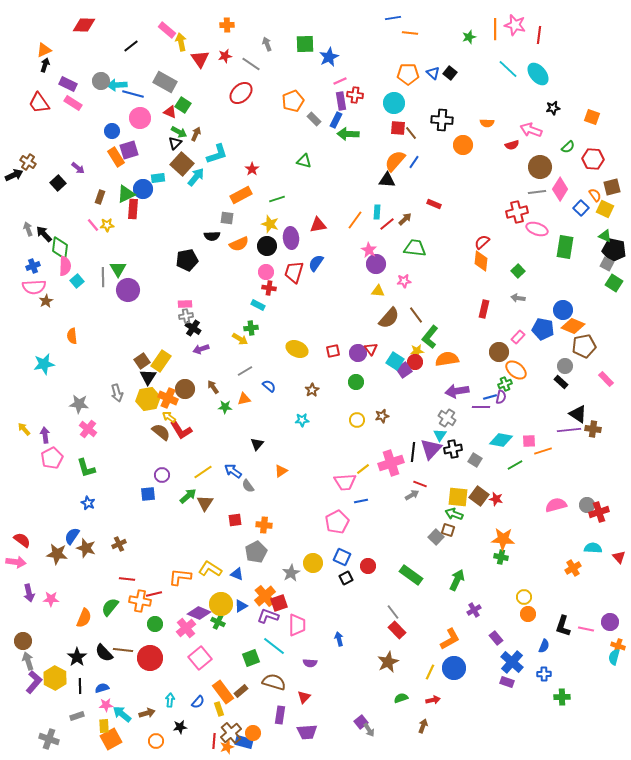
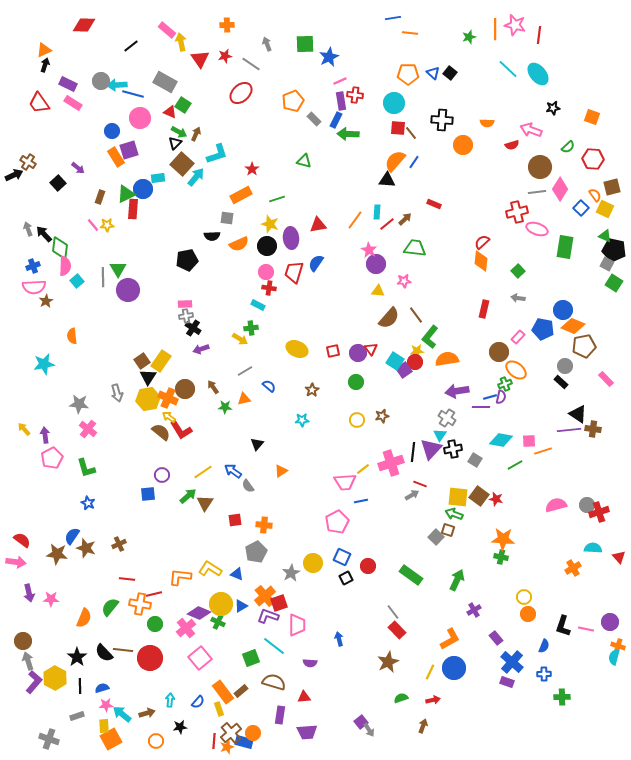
orange cross at (140, 601): moved 3 px down
red triangle at (304, 697): rotated 40 degrees clockwise
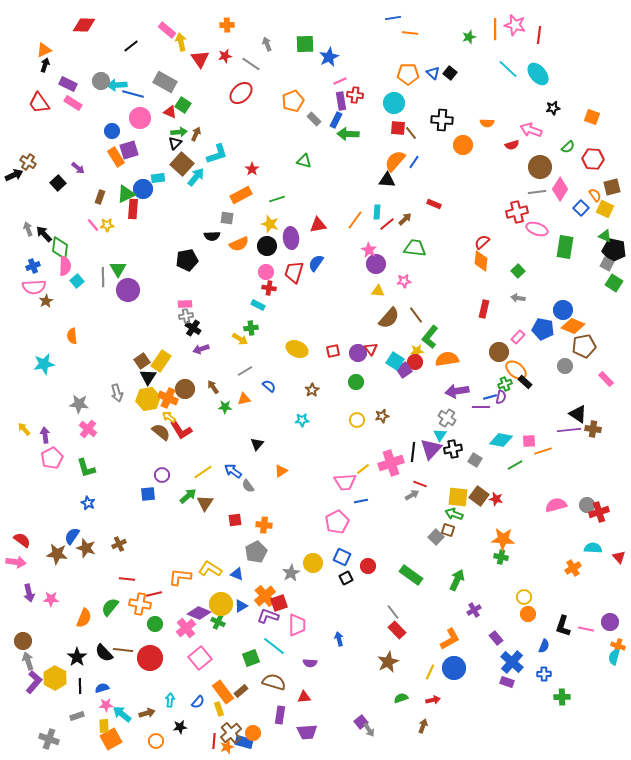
green arrow at (179, 132): rotated 35 degrees counterclockwise
black rectangle at (561, 382): moved 36 px left
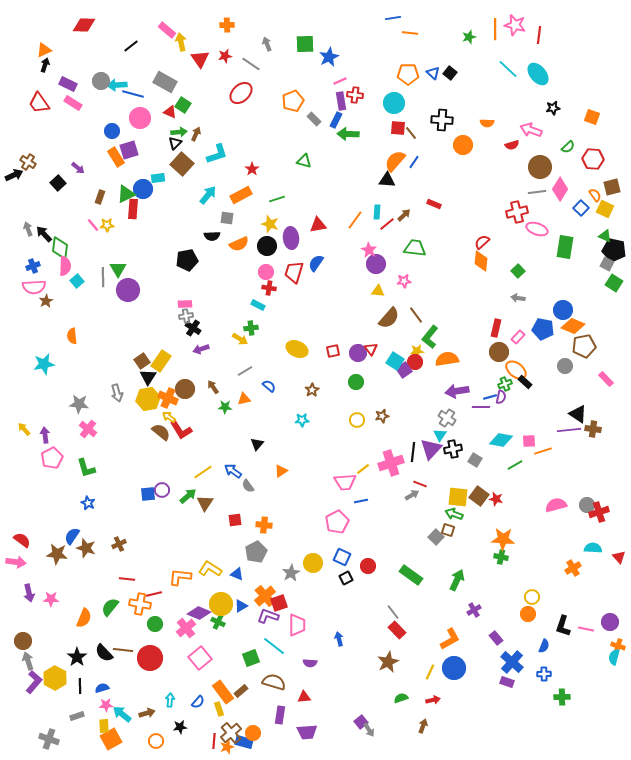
cyan arrow at (196, 177): moved 12 px right, 18 px down
brown arrow at (405, 219): moved 1 px left, 4 px up
red rectangle at (484, 309): moved 12 px right, 19 px down
purple circle at (162, 475): moved 15 px down
yellow circle at (524, 597): moved 8 px right
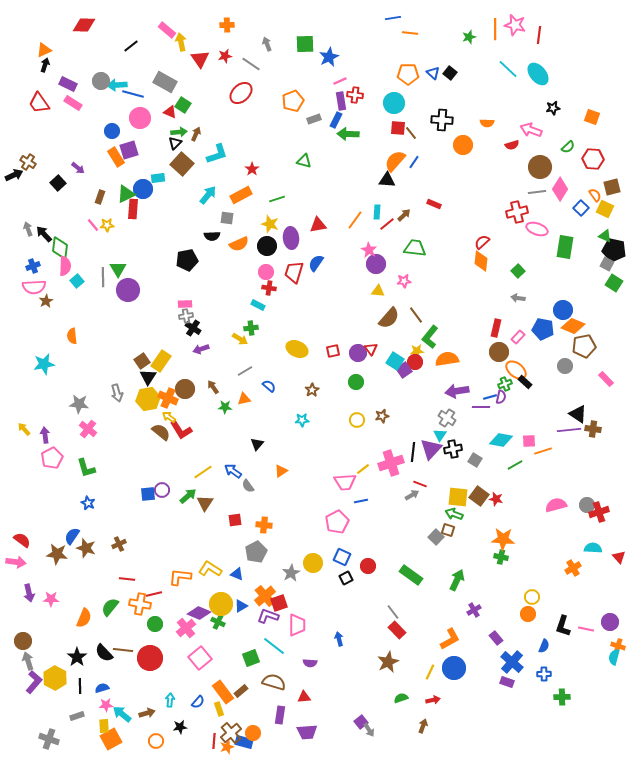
gray rectangle at (314, 119): rotated 64 degrees counterclockwise
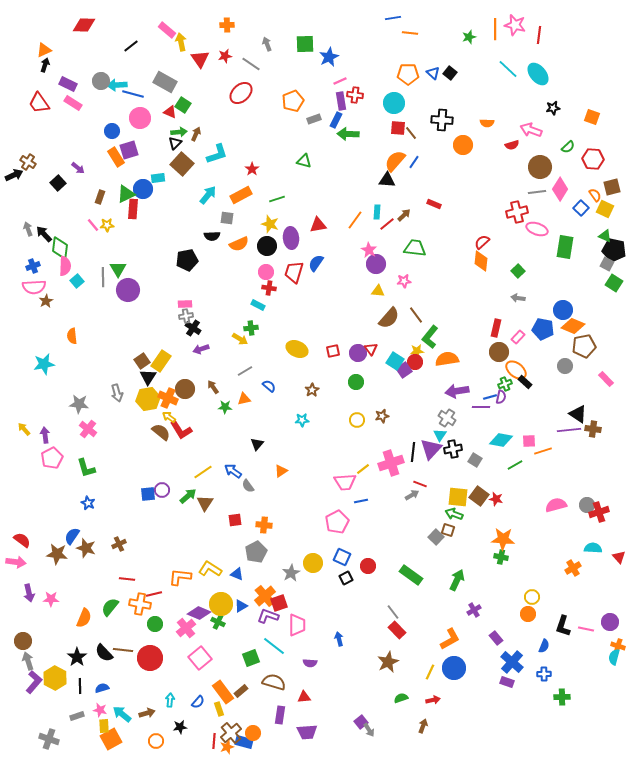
pink star at (106, 705): moved 6 px left, 5 px down; rotated 16 degrees clockwise
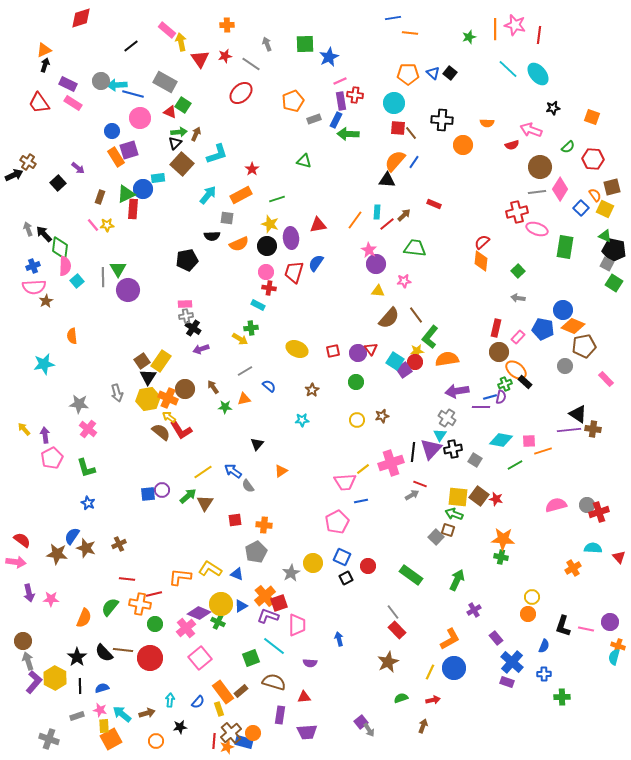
red diamond at (84, 25): moved 3 px left, 7 px up; rotated 20 degrees counterclockwise
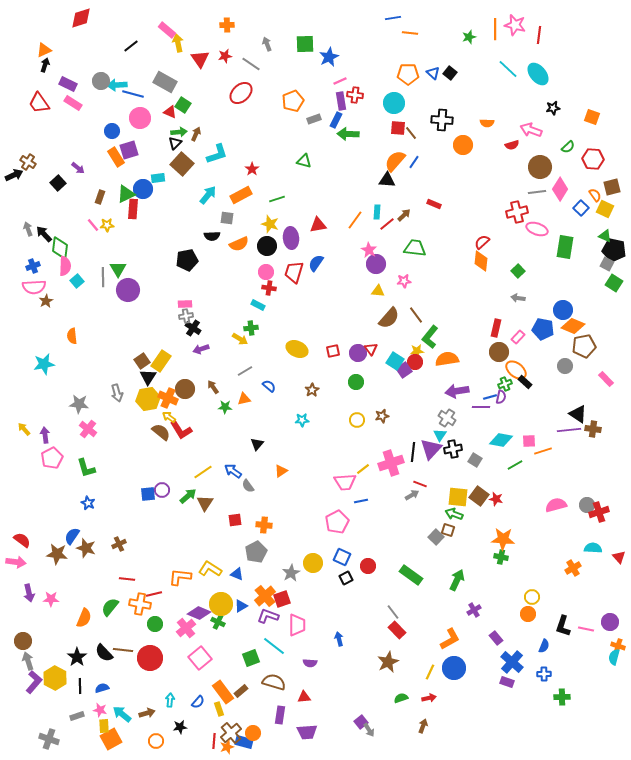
yellow arrow at (181, 42): moved 3 px left, 1 px down
red square at (279, 603): moved 3 px right, 4 px up
red arrow at (433, 700): moved 4 px left, 2 px up
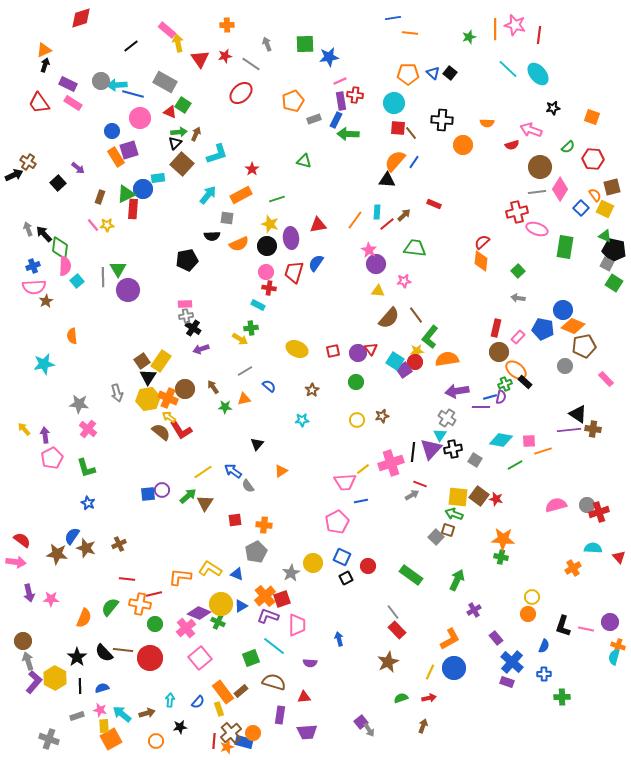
blue star at (329, 57): rotated 18 degrees clockwise
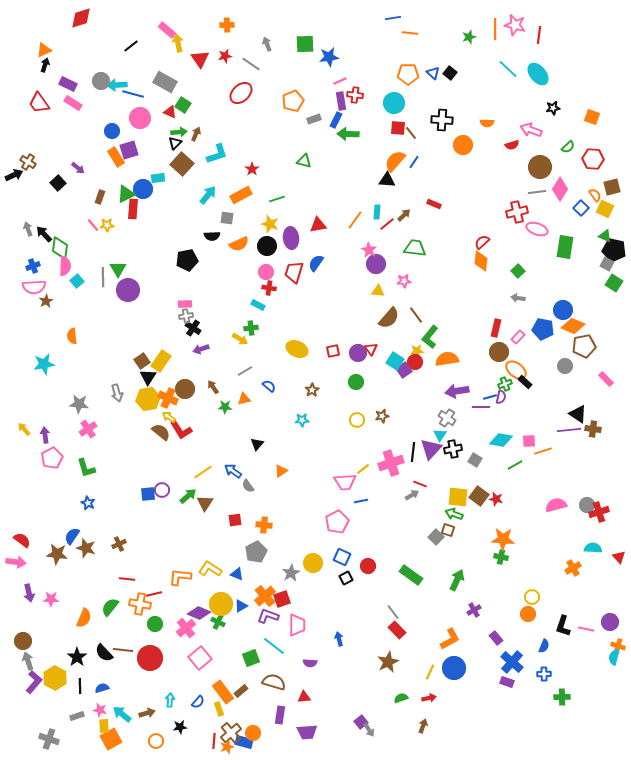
pink cross at (88, 429): rotated 18 degrees clockwise
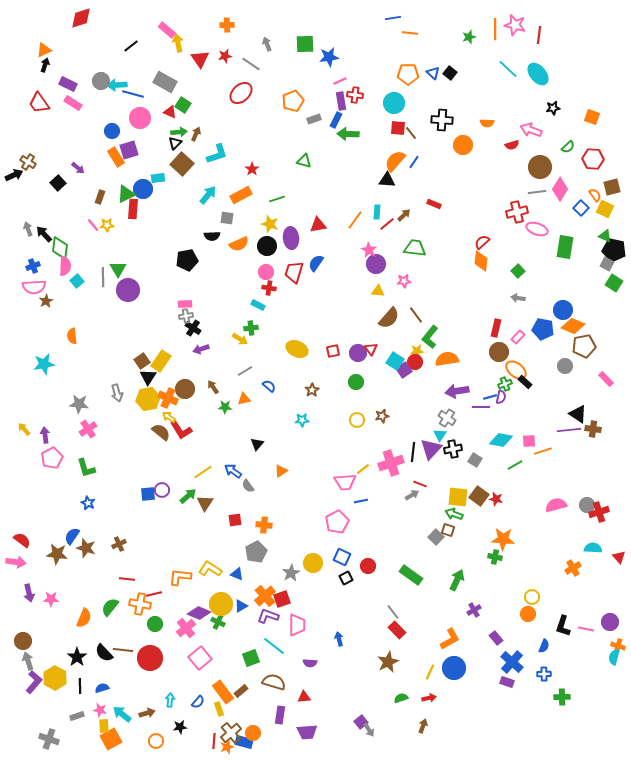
green cross at (501, 557): moved 6 px left
